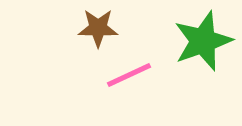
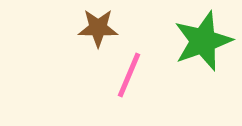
pink line: rotated 42 degrees counterclockwise
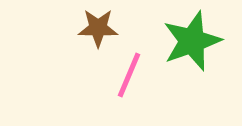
green star: moved 11 px left
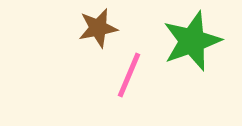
brown star: rotated 12 degrees counterclockwise
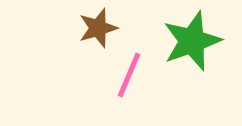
brown star: rotated 6 degrees counterclockwise
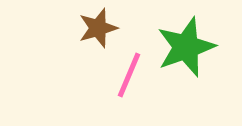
green star: moved 6 px left, 6 px down
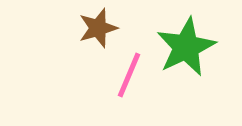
green star: rotated 6 degrees counterclockwise
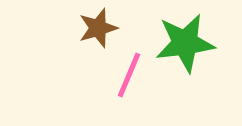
green star: moved 1 px left, 4 px up; rotated 18 degrees clockwise
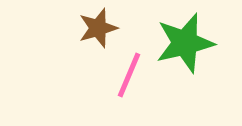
green star: rotated 6 degrees counterclockwise
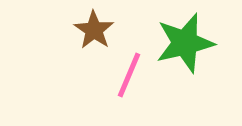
brown star: moved 4 px left, 2 px down; rotated 21 degrees counterclockwise
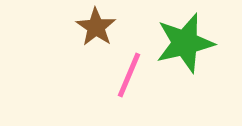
brown star: moved 2 px right, 3 px up
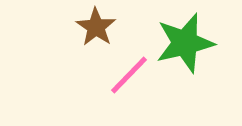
pink line: rotated 21 degrees clockwise
